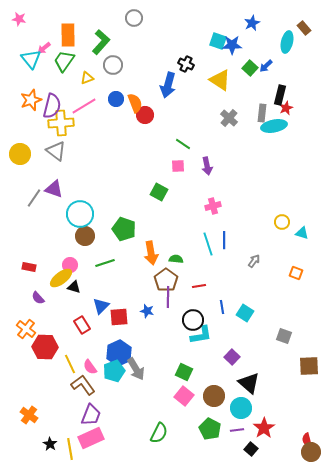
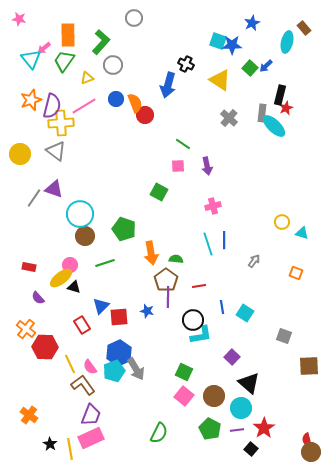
cyan ellipse at (274, 126): rotated 55 degrees clockwise
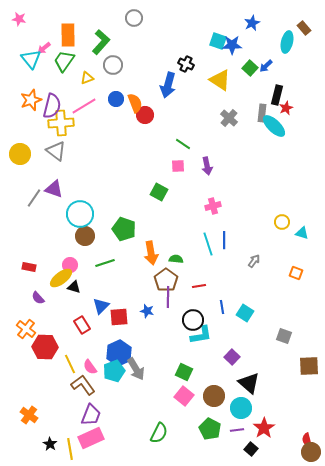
black rectangle at (280, 95): moved 3 px left
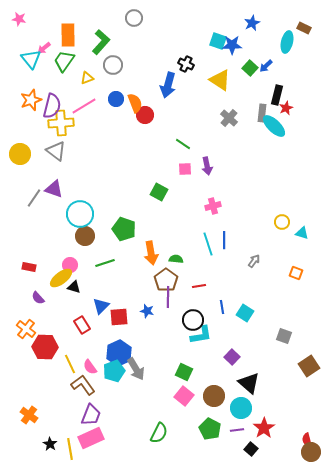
brown rectangle at (304, 28): rotated 24 degrees counterclockwise
pink square at (178, 166): moved 7 px right, 3 px down
brown square at (309, 366): rotated 30 degrees counterclockwise
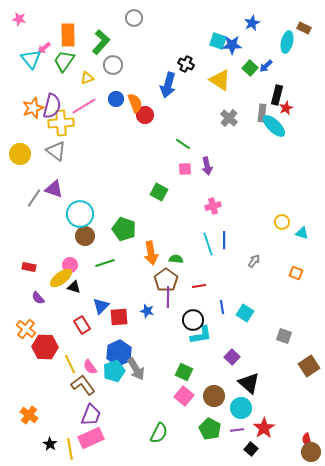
orange star at (31, 100): moved 2 px right, 8 px down
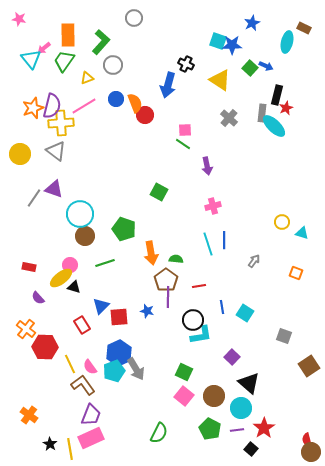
blue arrow at (266, 66): rotated 112 degrees counterclockwise
pink square at (185, 169): moved 39 px up
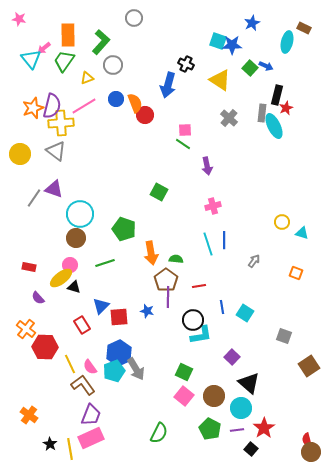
cyan ellipse at (274, 126): rotated 20 degrees clockwise
brown circle at (85, 236): moved 9 px left, 2 px down
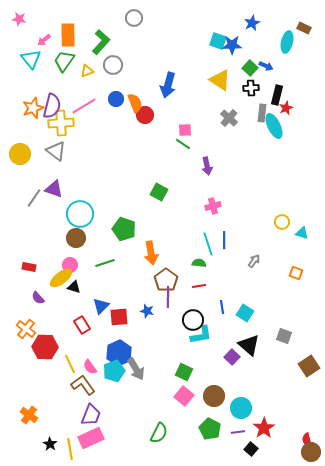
pink arrow at (44, 48): moved 8 px up
black cross at (186, 64): moved 65 px right, 24 px down; rotated 28 degrees counterclockwise
yellow triangle at (87, 78): moved 7 px up
green semicircle at (176, 259): moved 23 px right, 4 px down
black triangle at (249, 383): moved 38 px up
purple line at (237, 430): moved 1 px right, 2 px down
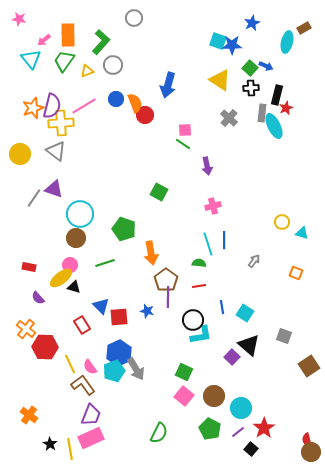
brown rectangle at (304, 28): rotated 56 degrees counterclockwise
blue triangle at (101, 306): rotated 30 degrees counterclockwise
purple line at (238, 432): rotated 32 degrees counterclockwise
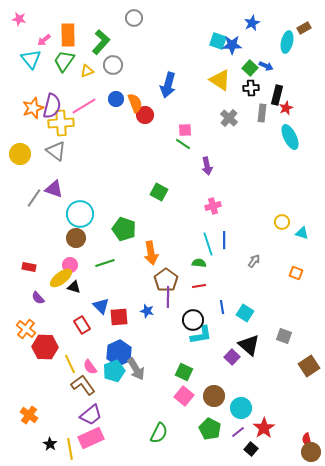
cyan ellipse at (274, 126): moved 16 px right, 11 px down
purple trapezoid at (91, 415): rotated 30 degrees clockwise
